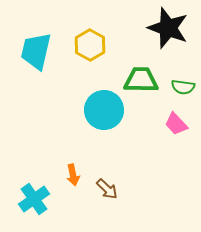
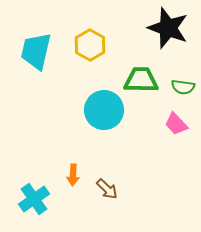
orange arrow: rotated 15 degrees clockwise
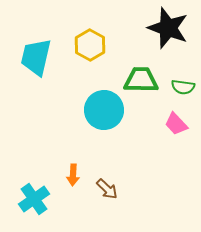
cyan trapezoid: moved 6 px down
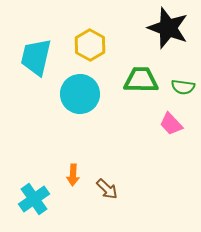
cyan circle: moved 24 px left, 16 px up
pink trapezoid: moved 5 px left
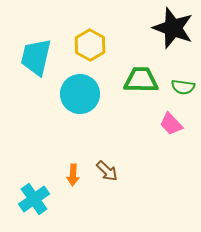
black star: moved 5 px right
brown arrow: moved 18 px up
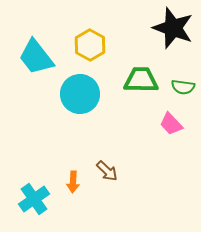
cyan trapezoid: rotated 51 degrees counterclockwise
orange arrow: moved 7 px down
